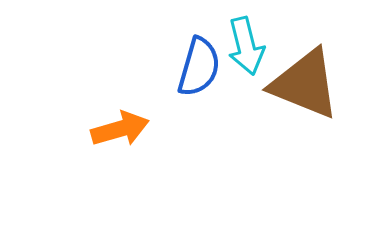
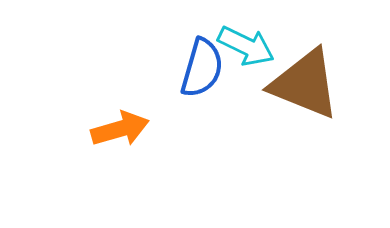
cyan arrow: rotated 50 degrees counterclockwise
blue semicircle: moved 3 px right, 1 px down
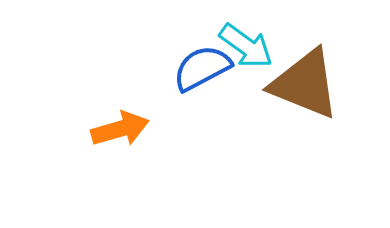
cyan arrow: rotated 10 degrees clockwise
blue semicircle: rotated 134 degrees counterclockwise
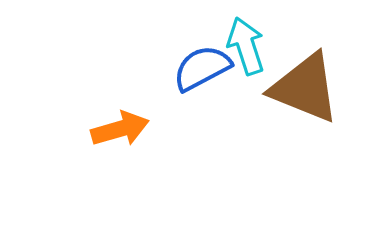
cyan arrow: rotated 144 degrees counterclockwise
brown triangle: moved 4 px down
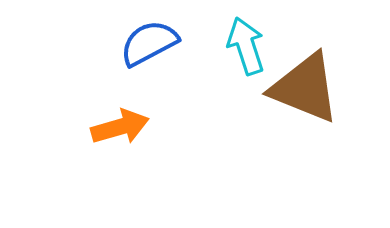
blue semicircle: moved 53 px left, 25 px up
orange arrow: moved 2 px up
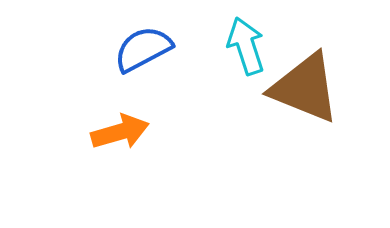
blue semicircle: moved 6 px left, 6 px down
orange arrow: moved 5 px down
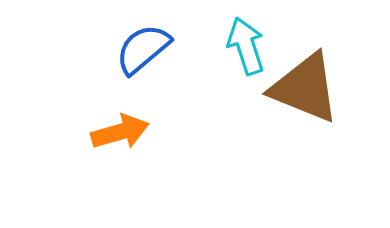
blue semicircle: rotated 12 degrees counterclockwise
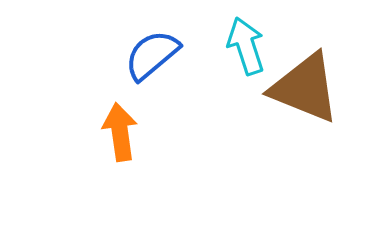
blue semicircle: moved 9 px right, 6 px down
orange arrow: rotated 82 degrees counterclockwise
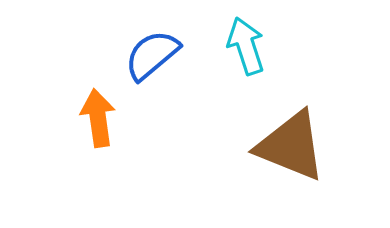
brown triangle: moved 14 px left, 58 px down
orange arrow: moved 22 px left, 14 px up
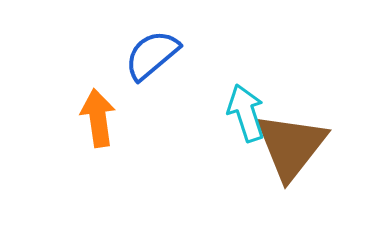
cyan arrow: moved 67 px down
brown triangle: rotated 46 degrees clockwise
